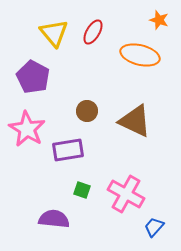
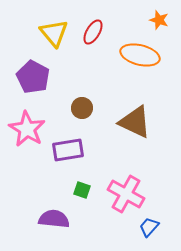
brown circle: moved 5 px left, 3 px up
brown triangle: moved 1 px down
blue trapezoid: moved 5 px left
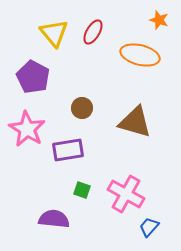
brown triangle: rotated 9 degrees counterclockwise
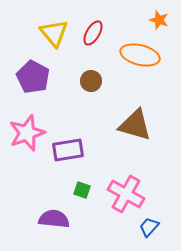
red ellipse: moved 1 px down
brown circle: moved 9 px right, 27 px up
brown triangle: moved 3 px down
pink star: moved 4 px down; rotated 21 degrees clockwise
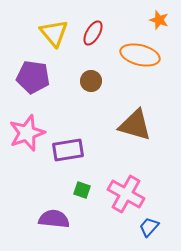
purple pentagon: rotated 20 degrees counterclockwise
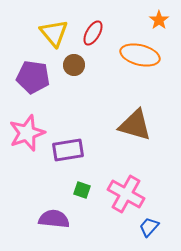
orange star: rotated 18 degrees clockwise
brown circle: moved 17 px left, 16 px up
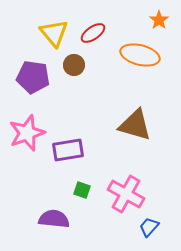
red ellipse: rotated 25 degrees clockwise
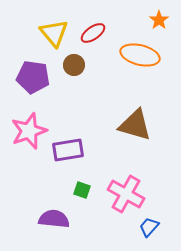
pink star: moved 2 px right, 2 px up
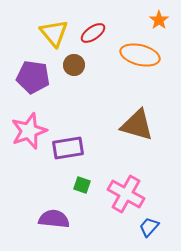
brown triangle: moved 2 px right
purple rectangle: moved 2 px up
green square: moved 5 px up
